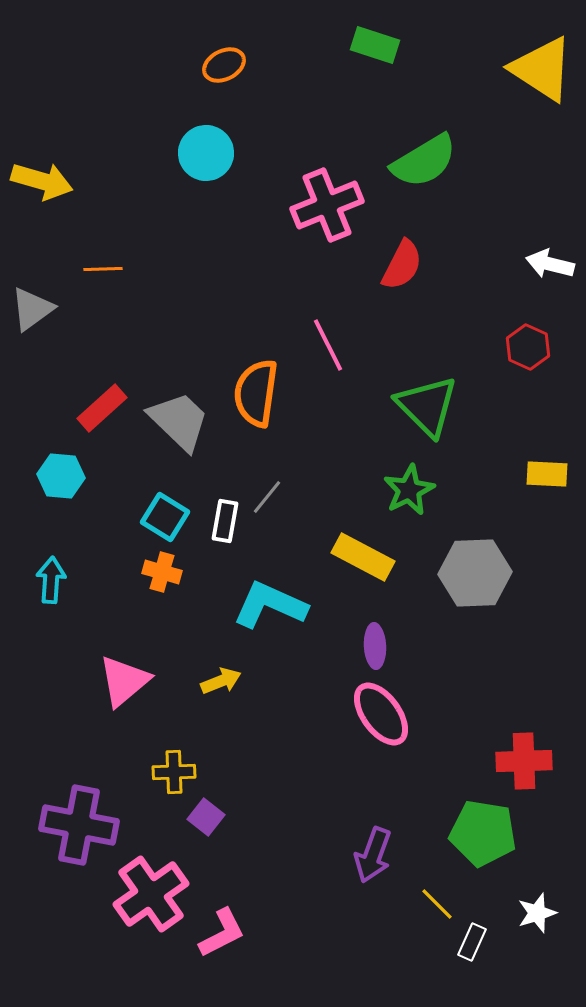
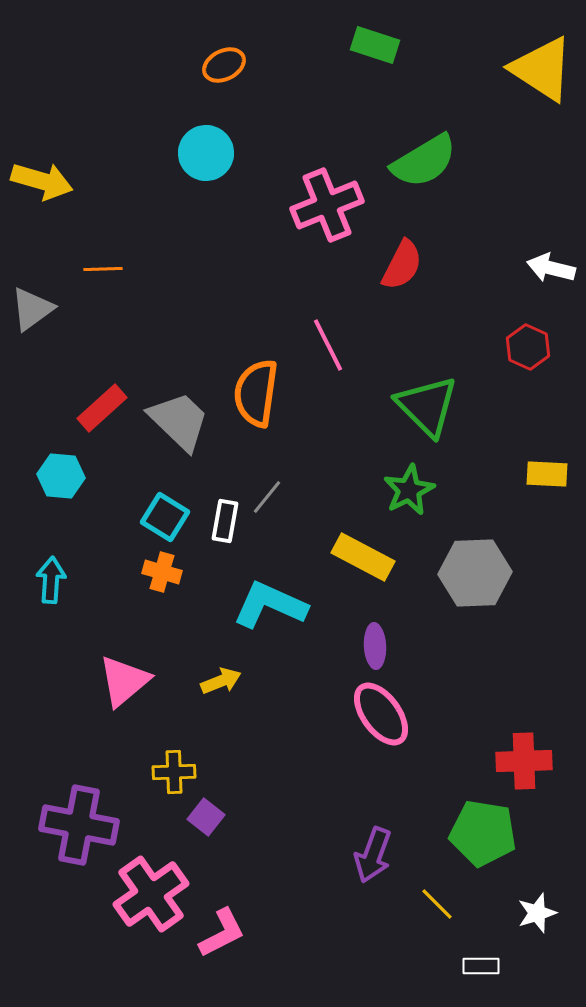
white arrow at (550, 264): moved 1 px right, 4 px down
white rectangle at (472, 942): moved 9 px right, 24 px down; rotated 66 degrees clockwise
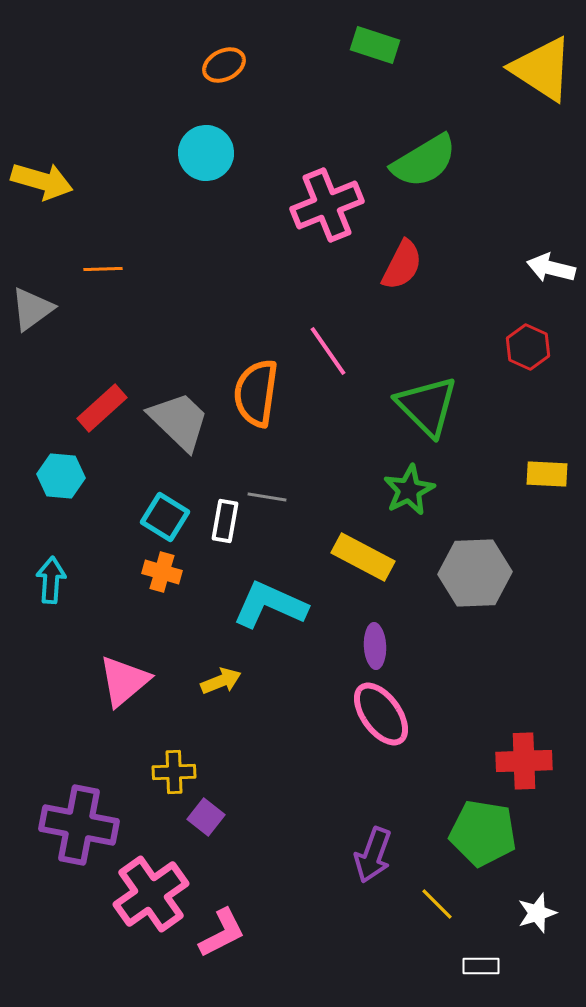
pink line at (328, 345): moved 6 px down; rotated 8 degrees counterclockwise
gray line at (267, 497): rotated 60 degrees clockwise
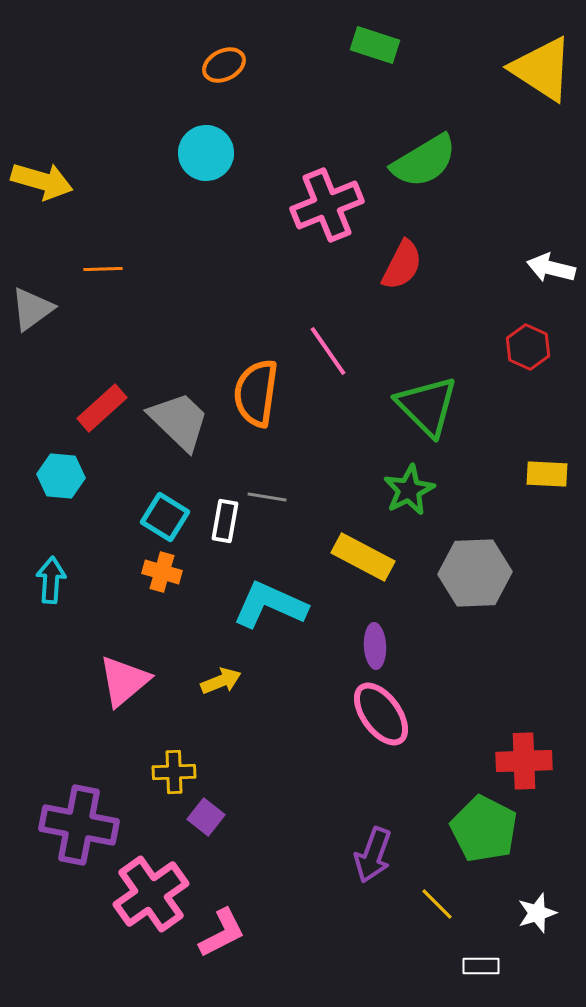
green pentagon at (483, 833): moved 1 px right, 4 px up; rotated 18 degrees clockwise
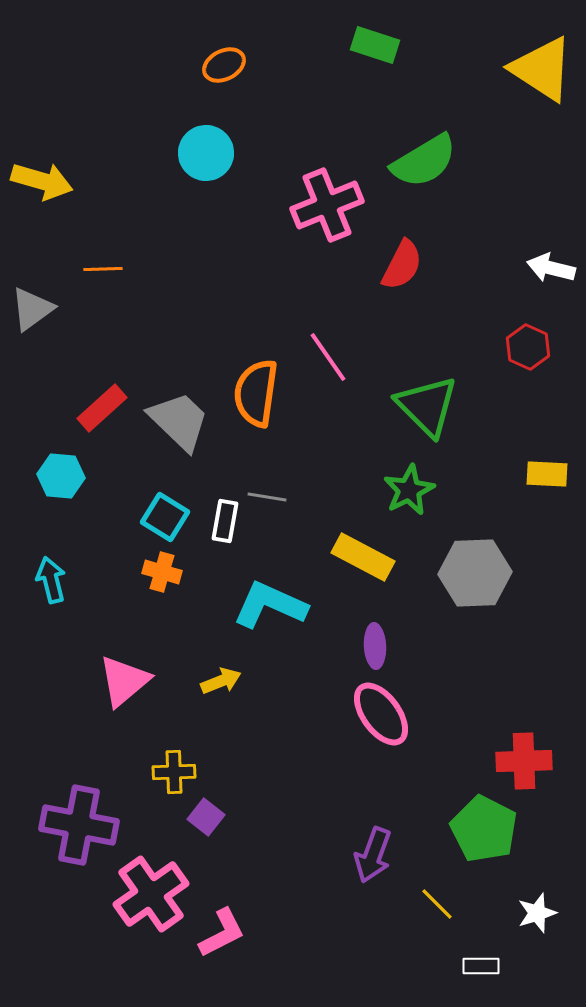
pink line at (328, 351): moved 6 px down
cyan arrow at (51, 580): rotated 18 degrees counterclockwise
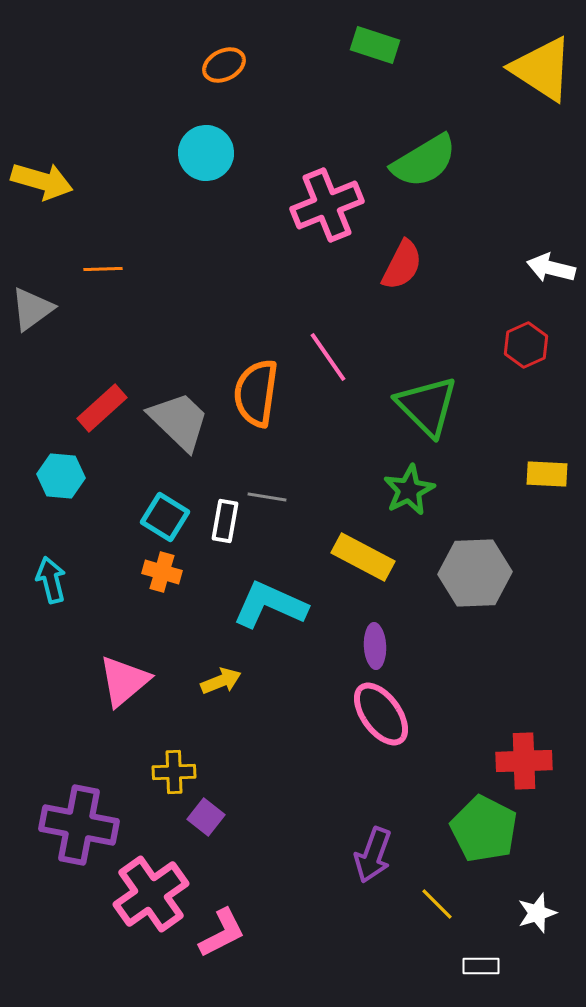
red hexagon at (528, 347): moved 2 px left, 2 px up; rotated 12 degrees clockwise
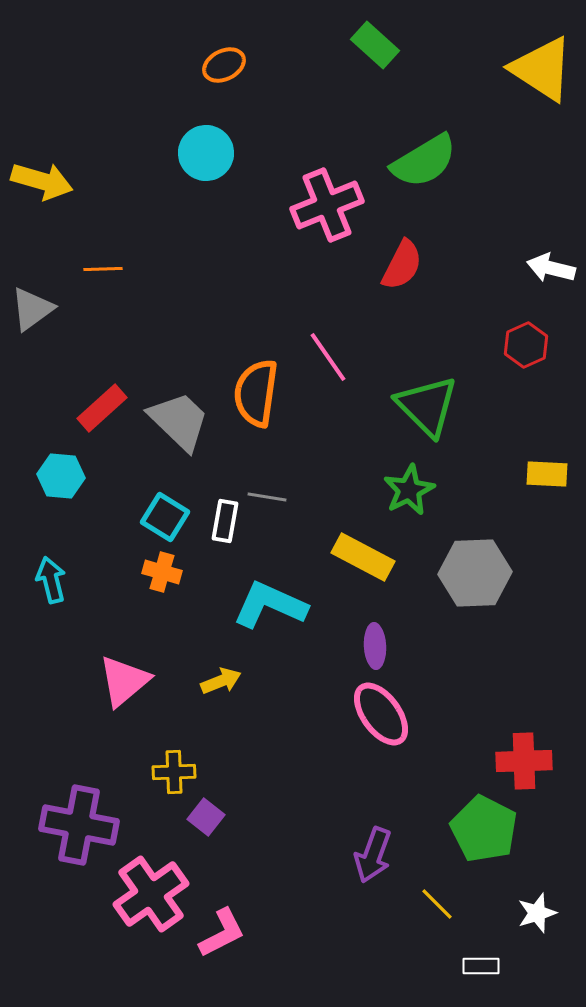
green rectangle at (375, 45): rotated 24 degrees clockwise
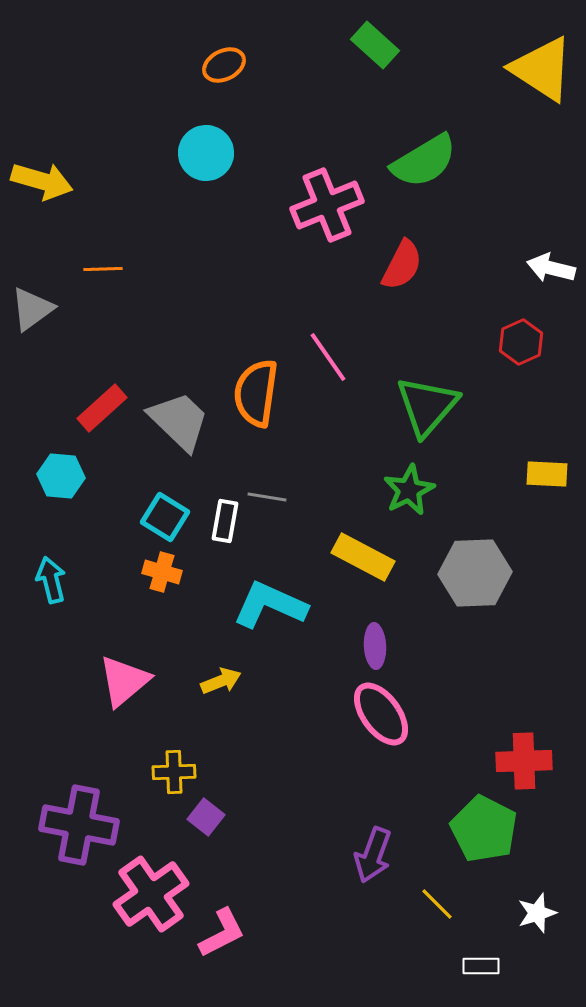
red hexagon at (526, 345): moved 5 px left, 3 px up
green triangle at (427, 406): rotated 26 degrees clockwise
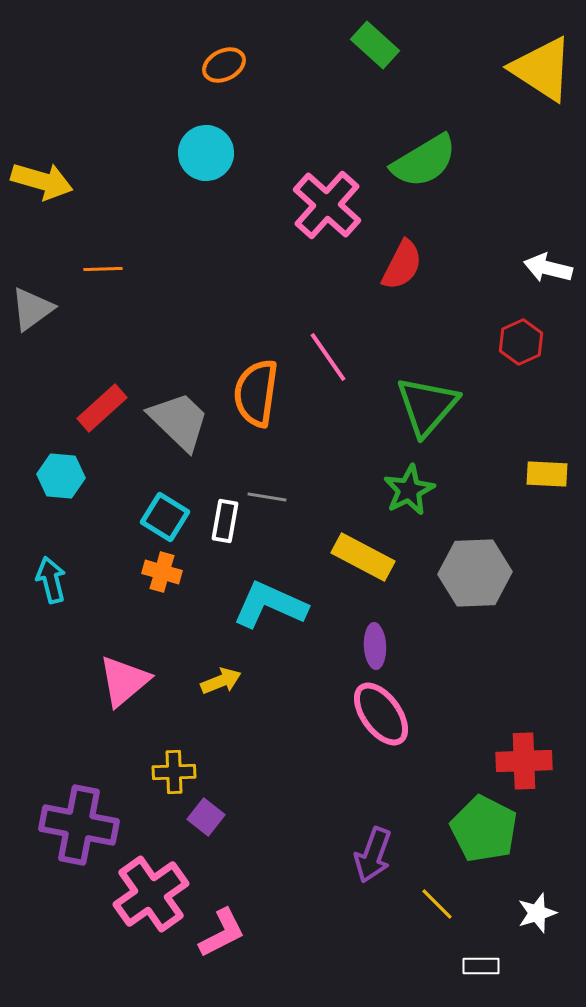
pink cross at (327, 205): rotated 26 degrees counterclockwise
white arrow at (551, 268): moved 3 px left
